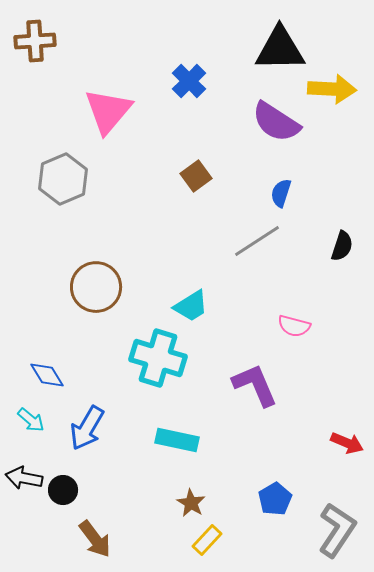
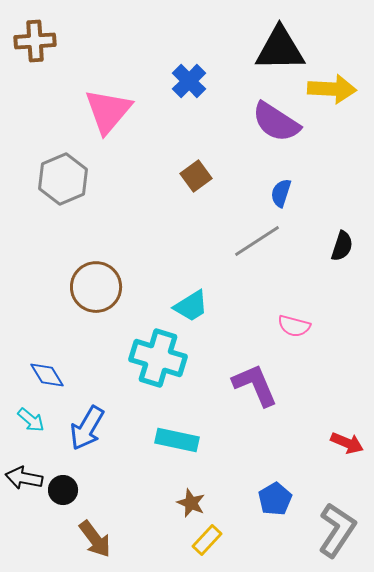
brown star: rotated 8 degrees counterclockwise
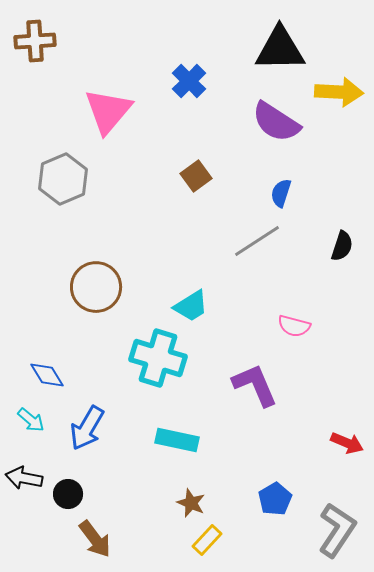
yellow arrow: moved 7 px right, 3 px down
black circle: moved 5 px right, 4 px down
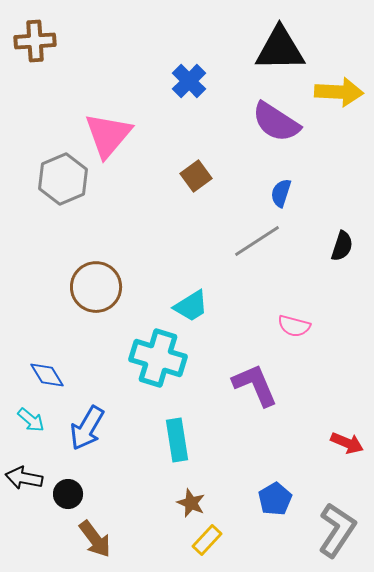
pink triangle: moved 24 px down
cyan rectangle: rotated 69 degrees clockwise
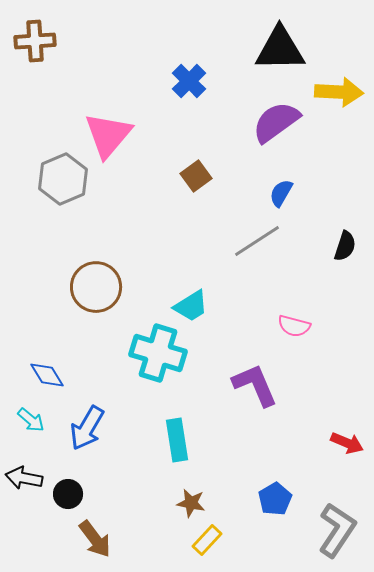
purple semicircle: rotated 111 degrees clockwise
blue semicircle: rotated 12 degrees clockwise
black semicircle: moved 3 px right
cyan cross: moved 5 px up
brown star: rotated 12 degrees counterclockwise
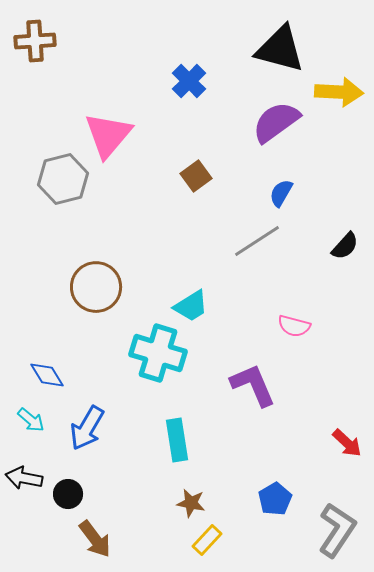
black triangle: rotated 16 degrees clockwise
gray hexagon: rotated 9 degrees clockwise
black semicircle: rotated 24 degrees clockwise
purple L-shape: moved 2 px left
red arrow: rotated 20 degrees clockwise
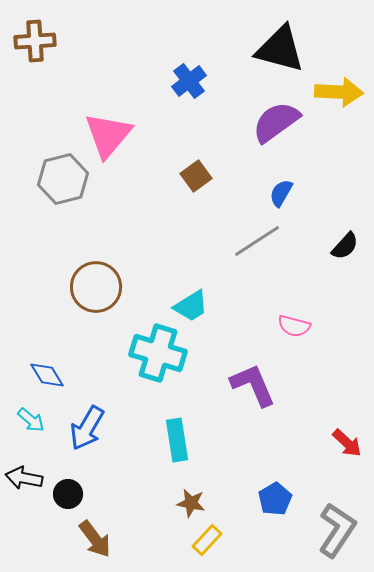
blue cross: rotated 8 degrees clockwise
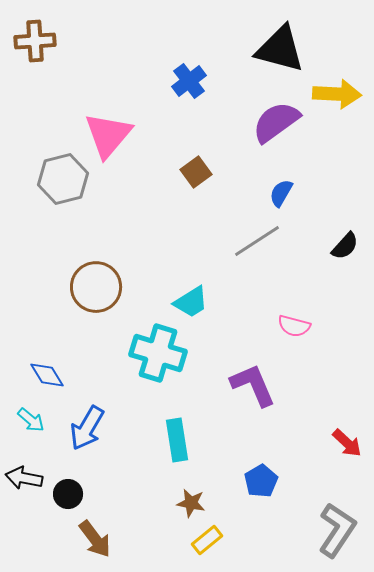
yellow arrow: moved 2 px left, 2 px down
brown square: moved 4 px up
cyan trapezoid: moved 4 px up
blue pentagon: moved 14 px left, 18 px up
yellow rectangle: rotated 8 degrees clockwise
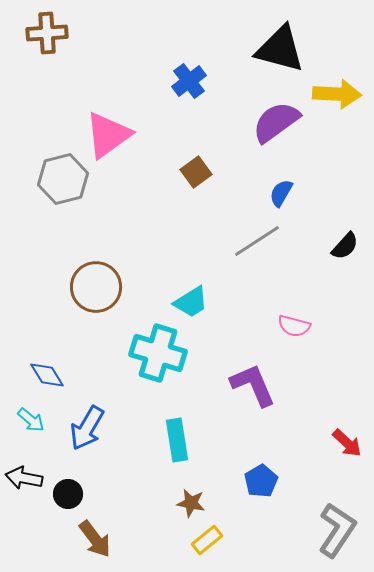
brown cross: moved 12 px right, 8 px up
pink triangle: rotated 14 degrees clockwise
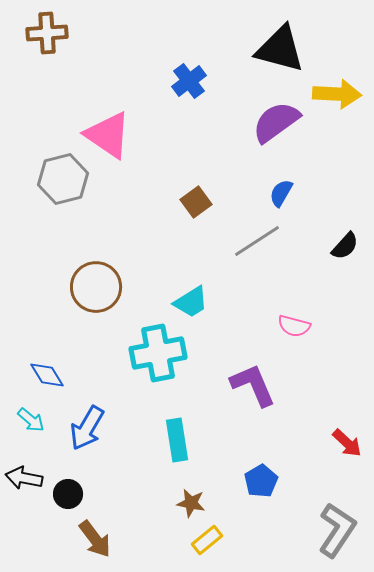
pink triangle: rotated 50 degrees counterclockwise
brown square: moved 30 px down
cyan cross: rotated 28 degrees counterclockwise
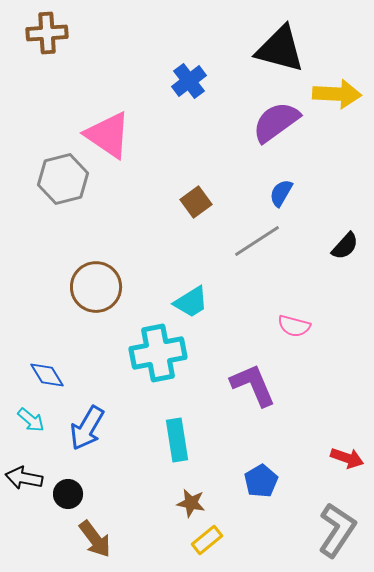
red arrow: moved 15 px down; rotated 24 degrees counterclockwise
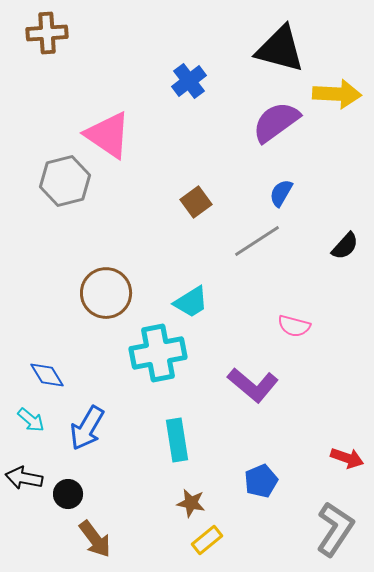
gray hexagon: moved 2 px right, 2 px down
brown circle: moved 10 px right, 6 px down
purple L-shape: rotated 153 degrees clockwise
blue pentagon: rotated 8 degrees clockwise
gray L-shape: moved 2 px left, 1 px up
